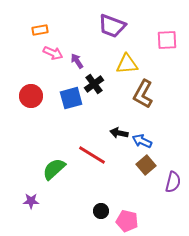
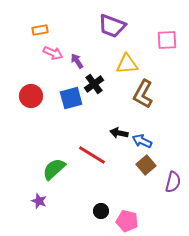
purple star: moved 8 px right; rotated 21 degrees clockwise
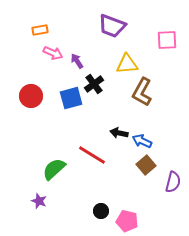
brown L-shape: moved 1 px left, 2 px up
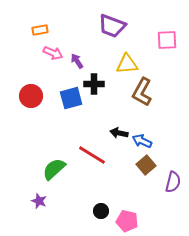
black cross: rotated 36 degrees clockwise
